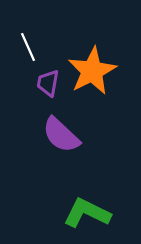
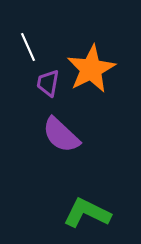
orange star: moved 1 px left, 2 px up
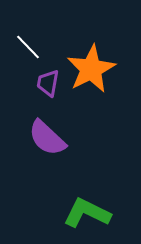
white line: rotated 20 degrees counterclockwise
purple semicircle: moved 14 px left, 3 px down
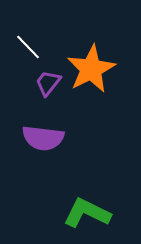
purple trapezoid: rotated 28 degrees clockwise
purple semicircle: moved 4 px left; rotated 36 degrees counterclockwise
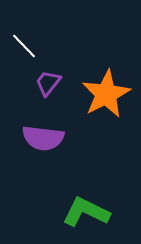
white line: moved 4 px left, 1 px up
orange star: moved 15 px right, 25 px down
green L-shape: moved 1 px left, 1 px up
